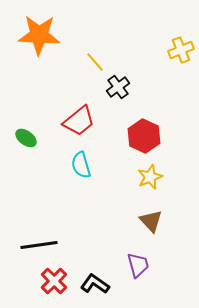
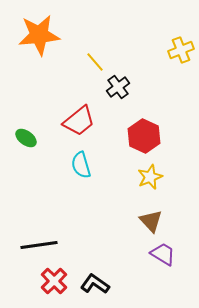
orange star: rotated 9 degrees counterclockwise
purple trapezoid: moved 25 px right, 11 px up; rotated 44 degrees counterclockwise
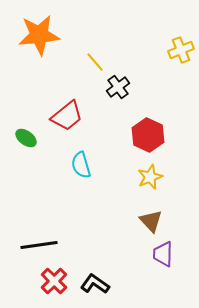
red trapezoid: moved 12 px left, 5 px up
red hexagon: moved 4 px right, 1 px up
purple trapezoid: rotated 120 degrees counterclockwise
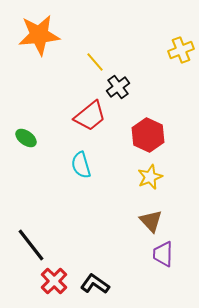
red trapezoid: moved 23 px right
black line: moved 8 px left; rotated 60 degrees clockwise
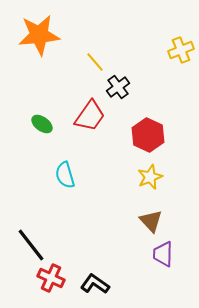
red trapezoid: rotated 16 degrees counterclockwise
green ellipse: moved 16 px right, 14 px up
cyan semicircle: moved 16 px left, 10 px down
red cross: moved 3 px left, 3 px up; rotated 20 degrees counterclockwise
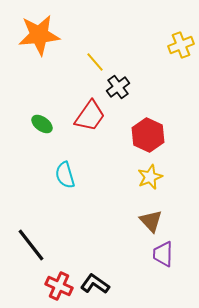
yellow cross: moved 5 px up
red cross: moved 8 px right, 8 px down
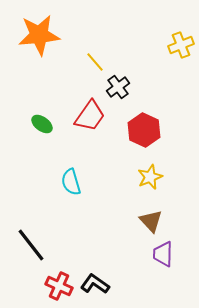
red hexagon: moved 4 px left, 5 px up
cyan semicircle: moved 6 px right, 7 px down
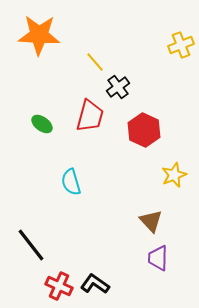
orange star: rotated 9 degrees clockwise
red trapezoid: rotated 20 degrees counterclockwise
yellow star: moved 24 px right, 2 px up
purple trapezoid: moved 5 px left, 4 px down
